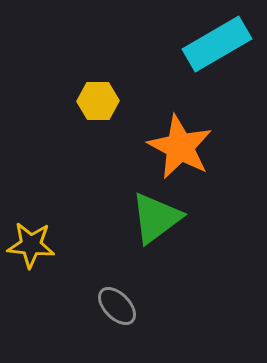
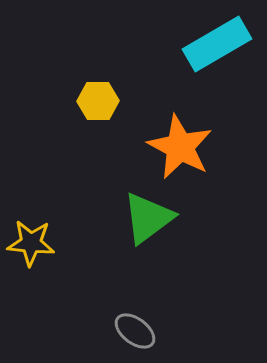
green triangle: moved 8 px left
yellow star: moved 2 px up
gray ellipse: moved 18 px right, 25 px down; rotated 9 degrees counterclockwise
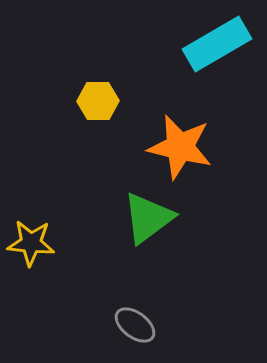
orange star: rotated 14 degrees counterclockwise
gray ellipse: moved 6 px up
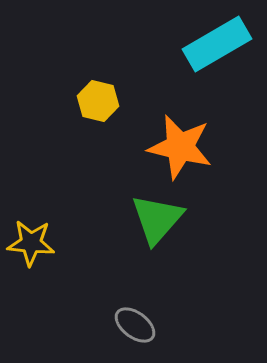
yellow hexagon: rotated 15 degrees clockwise
green triangle: moved 9 px right, 1 px down; rotated 12 degrees counterclockwise
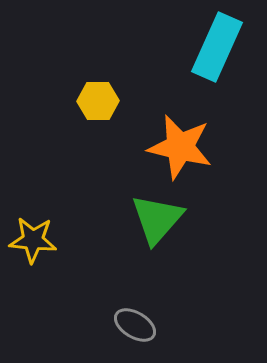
cyan rectangle: moved 3 px down; rotated 36 degrees counterclockwise
yellow hexagon: rotated 15 degrees counterclockwise
yellow star: moved 2 px right, 3 px up
gray ellipse: rotated 6 degrees counterclockwise
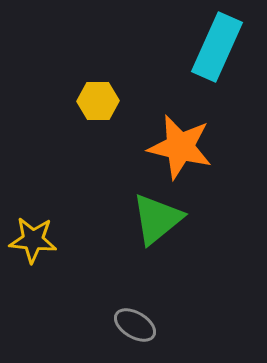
green triangle: rotated 10 degrees clockwise
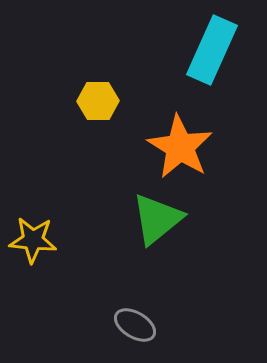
cyan rectangle: moved 5 px left, 3 px down
orange star: rotated 18 degrees clockwise
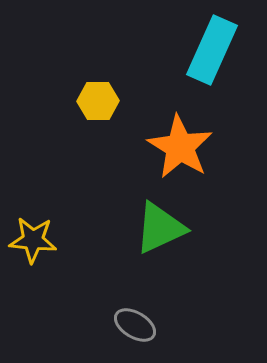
green triangle: moved 3 px right, 9 px down; rotated 14 degrees clockwise
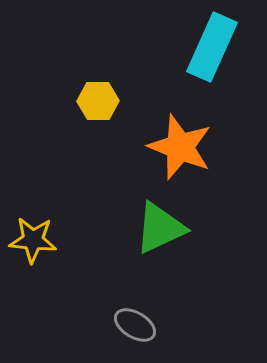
cyan rectangle: moved 3 px up
orange star: rotated 10 degrees counterclockwise
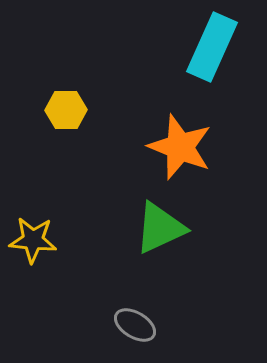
yellow hexagon: moved 32 px left, 9 px down
